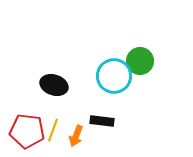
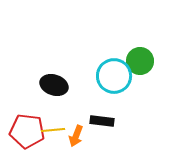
yellow line: rotated 65 degrees clockwise
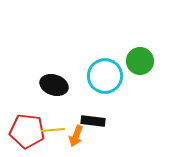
cyan circle: moved 9 px left
black rectangle: moved 9 px left
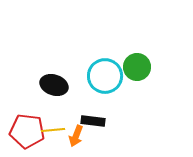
green circle: moved 3 px left, 6 px down
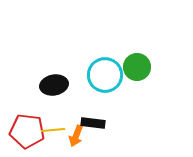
cyan circle: moved 1 px up
black ellipse: rotated 28 degrees counterclockwise
black rectangle: moved 2 px down
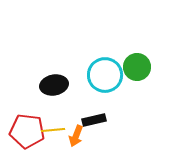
black rectangle: moved 1 px right, 3 px up; rotated 20 degrees counterclockwise
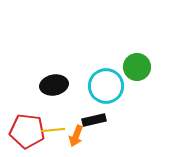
cyan circle: moved 1 px right, 11 px down
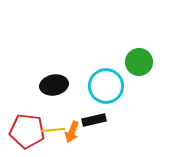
green circle: moved 2 px right, 5 px up
orange arrow: moved 4 px left, 4 px up
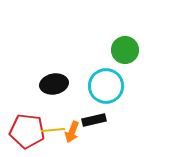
green circle: moved 14 px left, 12 px up
black ellipse: moved 1 px up
